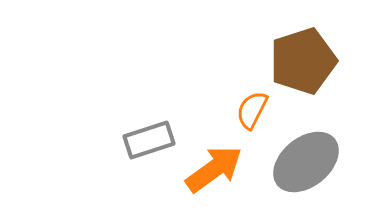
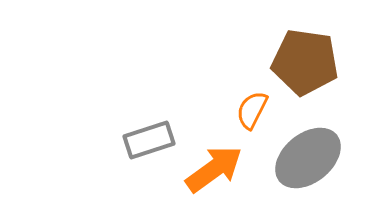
brown pentagon: moved 2 px right, 1 px down; rotated 26 degrees clockwise
gray ellipse: moved 2 px right, 4 px up
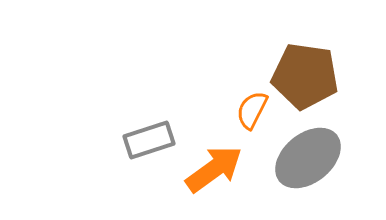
brown pentagon: moved 14 px down
